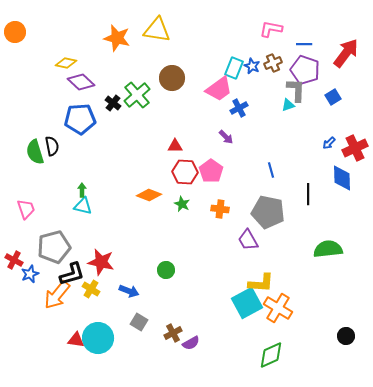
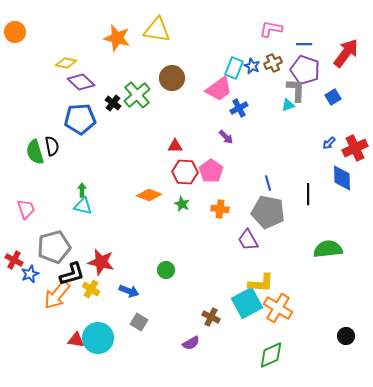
blue line at (271, 170): moved 3 px left, 13 px down
brown cross at (173, 333): moved 38 px right, 16 px up; rotated 36 degrees counterclockwise
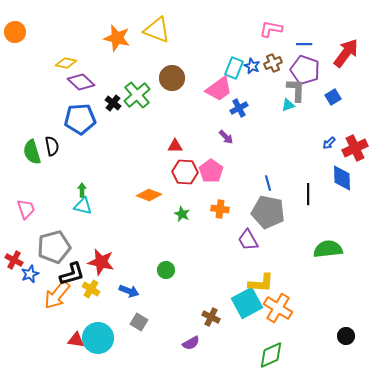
yellow triangle at (157, 30): rotated 12 degrees clockwise
green semicircle at (35, 152): moved 3 px left
green star at (182, 204): moved 10 px down
